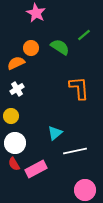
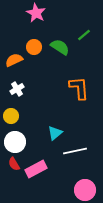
orange circle: moved 3 px right, 1 px up
orange semicircle: moved 2 px left, 3 px up
white circle: moved 1 px up
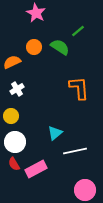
green line: moved 6 px left, 4 px up
orange semicircle: moved 2 px left, 2 px down
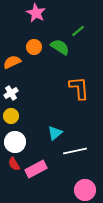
white cross: moved 6 px left, 4 px down
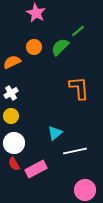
green semicircle: rotated 78 degrees counterclockwise
white circle: moved 1 px left, 1 px down
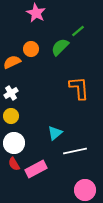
orange circle: moved 3 px left, 2 px down
